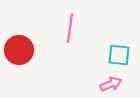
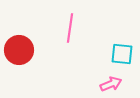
cyan square: moved 3 px right, 1 px up
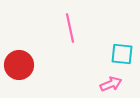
pink line: rotated 20 degrees counterclockwise
red circle: moved 15 px down
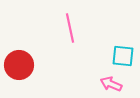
cyan square: moved 1 px right, 2 px down
pink arrow: rotated 135 degrees counterclockwise
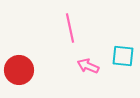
red circle: moved 5 px down
pink arrow: moved 23 px left, 18 px up
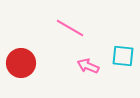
pink line: rotated 48 degrees counterclockwise
red circle: moved 2 px right, 7 px up
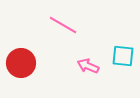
pink line: moved 7 px left, 3 px up
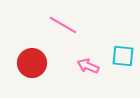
red circle: moved 11 px right
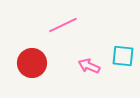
pink line: rotated 56 degrees counterclockwise
pink arrow: moved 1 px right
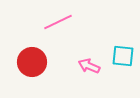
pink line: moved 5 px left, 3 px up
red circle: moved 1 px up
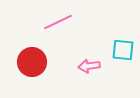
cyan square: moved 6 px up
pink arrow: rotated 30 degrees counterclockwise
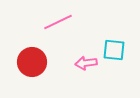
cyan square: moved 9 px left
pink arrow: moved 3 px left, 3 px up
